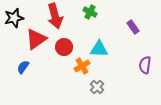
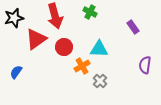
blue semicircle: moved 7 px left, 5 px down
gray cross: moved 3 px right, 6 px up
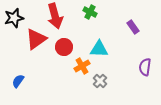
purple semicircle: moved 2 px down
blue semicircle: moved 2 px right, 9 px down
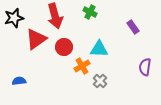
blue semicircle: moved 1 px right; rotated 48 degrees clockwise
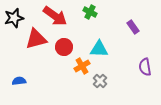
red arrow: rotated 40 degrees counterclockwise
red triangle: rotated 20 degrees clockwise
purple semicircle: rotated 18 degrees counterclockwise
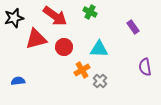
orange cross: moved 4 px down
blue semicircle: moved 1 px left
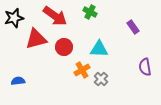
gray cross: moved 1 px right, 2 px up
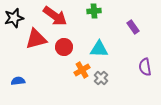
green cross: moved 4 px right, 1 px up; rotated 32 degrees counterclockwise
gray cross: moved 1 px up
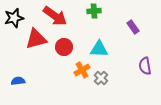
purple semicircle: moved 1 px up
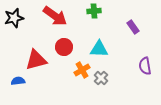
red triangle: moved 21 px down
